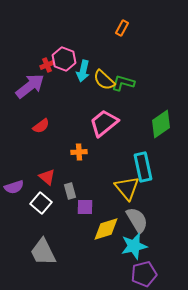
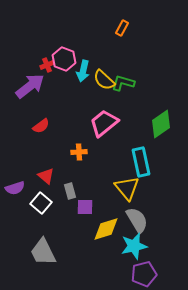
cyan rectangle: moved 2 px left, 5 px up
red triangle: moved 1 px left, 1 px up
purple semicircle: moved 1 px right, 1 px down
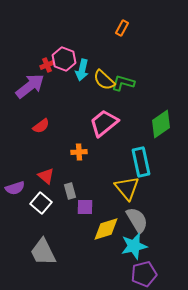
cyan arrow: moved 1 px left, 1 px up
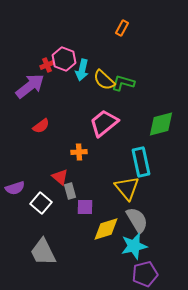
green diamond: rotated 20 degrees clockwise
red triangle: moved 14 px right, 1 px down
purple pentagon: moved 1 px right
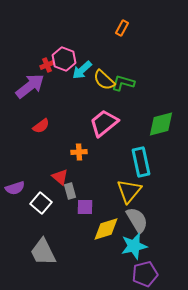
cyan arrow: rotated 35 degrees clockwise
yellow triangle: moved 2 px right, 3 px down; rotated 20 degrees clockwise
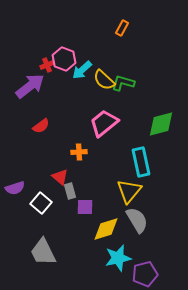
cyan star: moved 16 px left, 12 px down
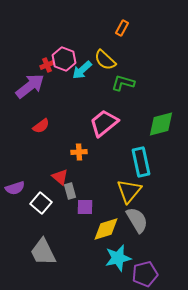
yellow semicircle: moved 1 px right, 20 px up
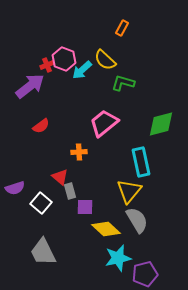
yellow diamond: rotated 60 degrees clockwise
